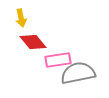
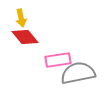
red diamond: moved 8 px left, 5 px up
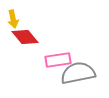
yellow arrow: moved 8 px left, 1 px down
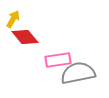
yellow arrow: rotated 138 degrees counterclockwise
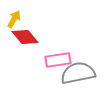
yellow arrow: moved 1 px right
